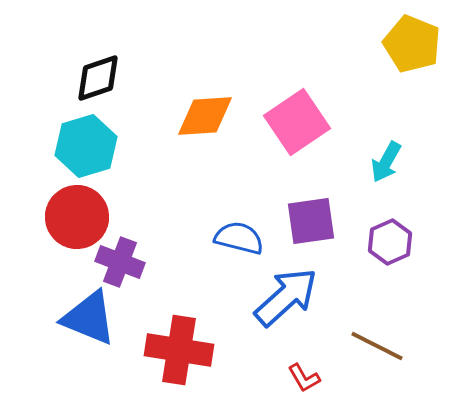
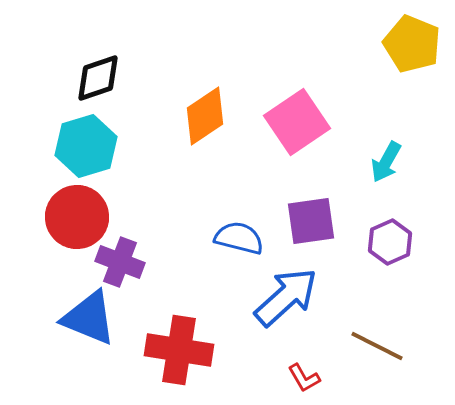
orange diamond: rotated 30 degrees counterclockwise
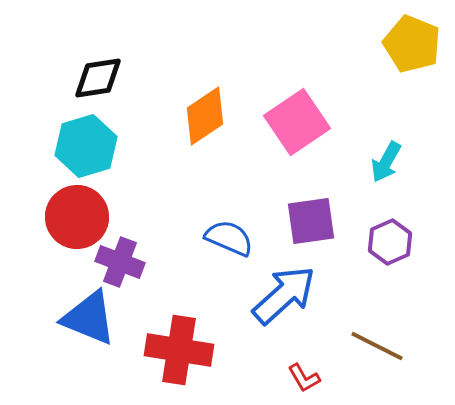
black diamond: rotated 10 degrees clockwise
blue semicircle: moved 10 px left; rotated 9 degrees clockwise
blue arrow: moved 2 px left, 2 px up
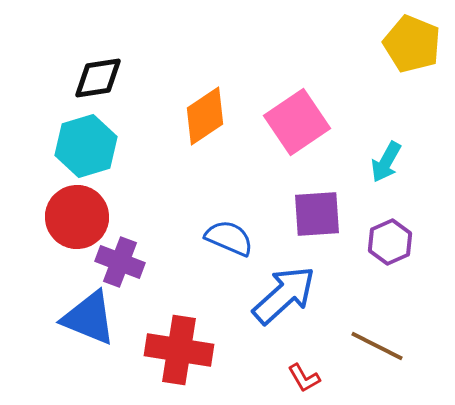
purple square: moved 6 px right, 7 px up; rotated 4 degrees clockwise
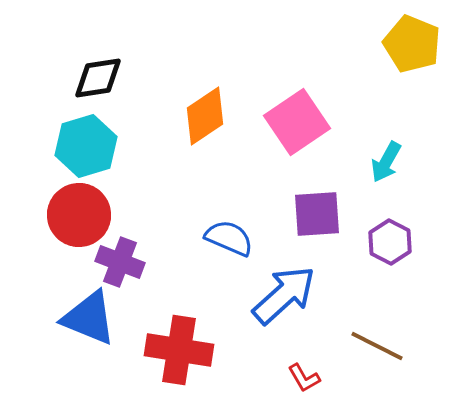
red circle: moved 2 px right, 2 px up
purple hexagon: rotated 9 degrees counterclockwise
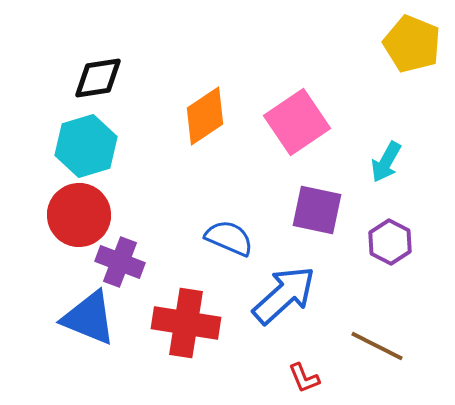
purple square: moved 4 px up; rotated 16 degrees clockwise
red cross: moved 7 px right, 27 px up
red L-shape: rotated 8 degrees clockwise
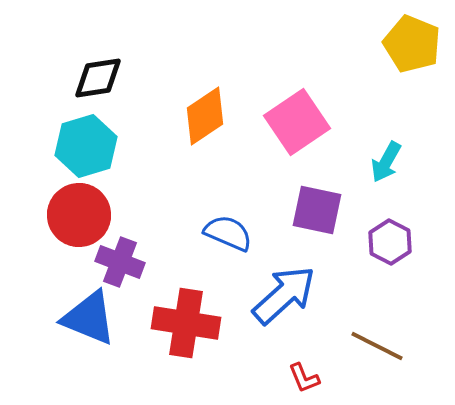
blue semicircle: moved 1 px left, 5 px up
